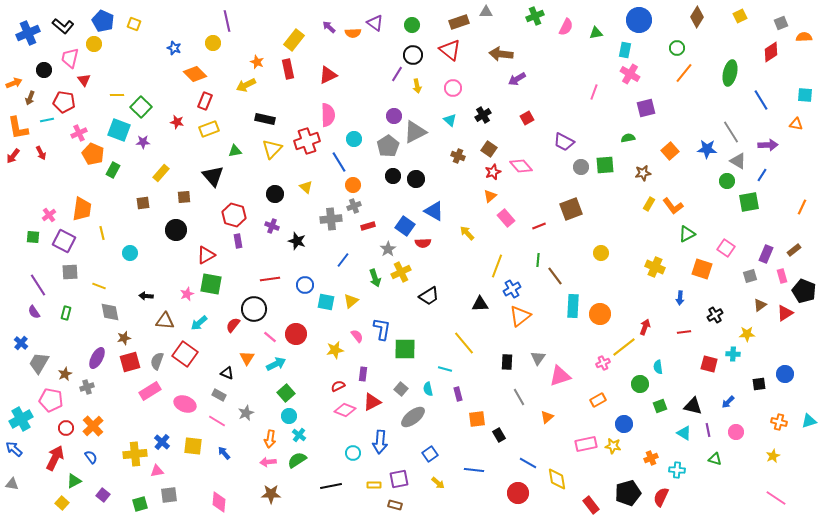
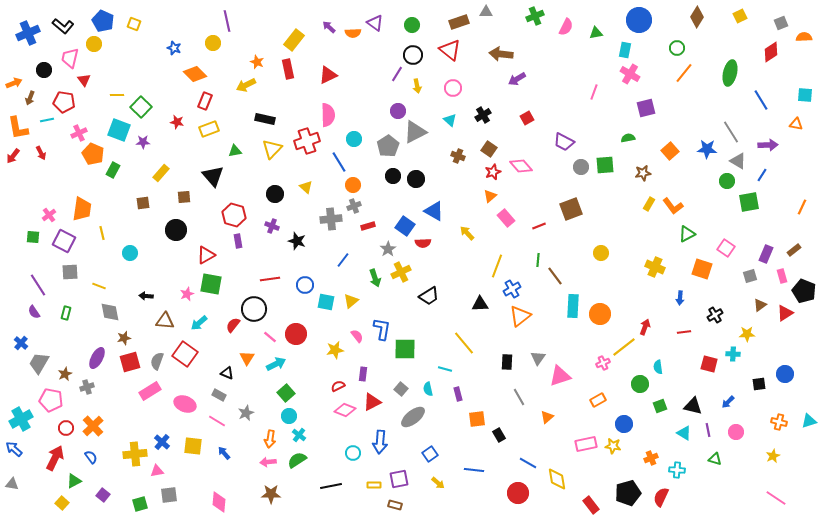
purple circle at (394, 116): moved 4 px right, 5 px up
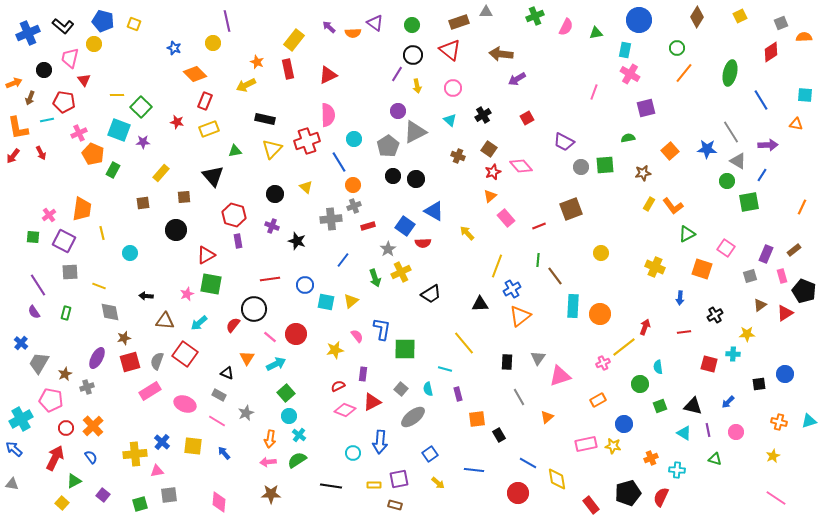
blue pentagon at (103, 21): rotated 10 degrees counterclockwise
black trapezoid at (429, 296): moved 2 px right, 2 px up
black line at (331, 486): rotated 20 degrees clockwise
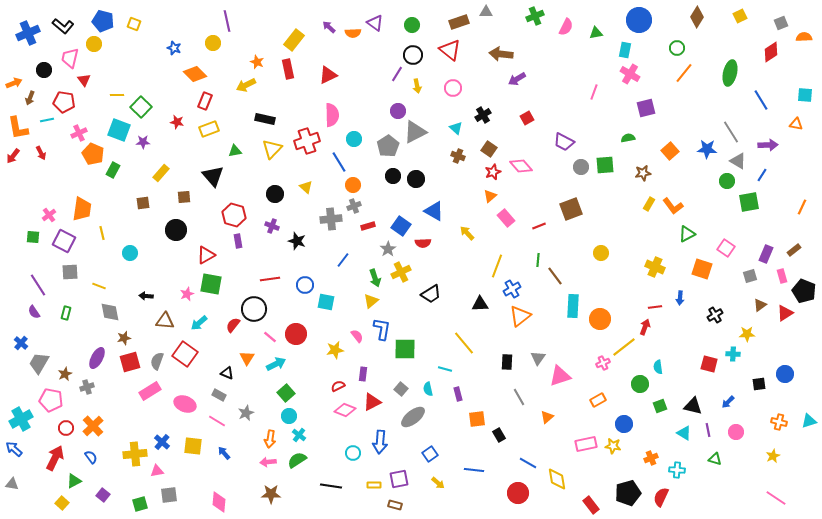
pink semicircle at (328, 115): moved 4 px right
cyan triangle at (450, 120): moved 6 px right, 8 px down
blue square at (405, 226): moved 4 px left
yellow triangle at (351, 301): moved 20 px right
orange circle at (600, 314): moved 5 px down
red line at (684, 332): moved 29 px left, 25 px up
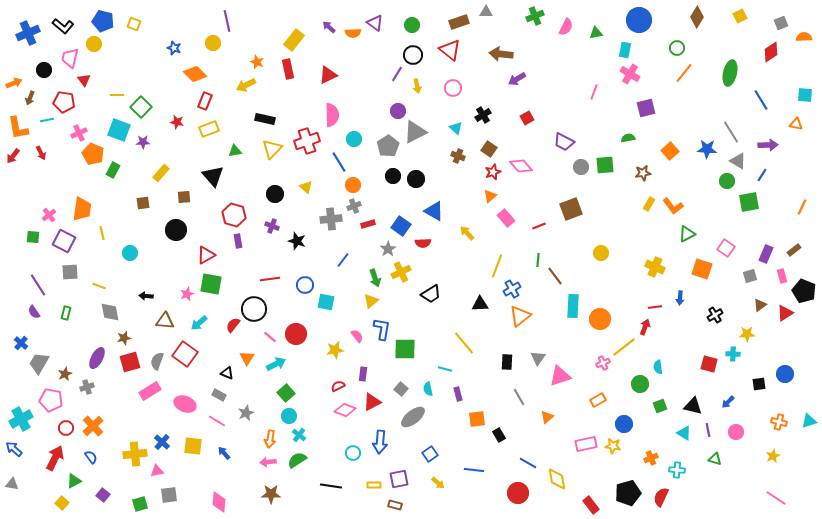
red rectangle at (368, 226): moved 2 px up
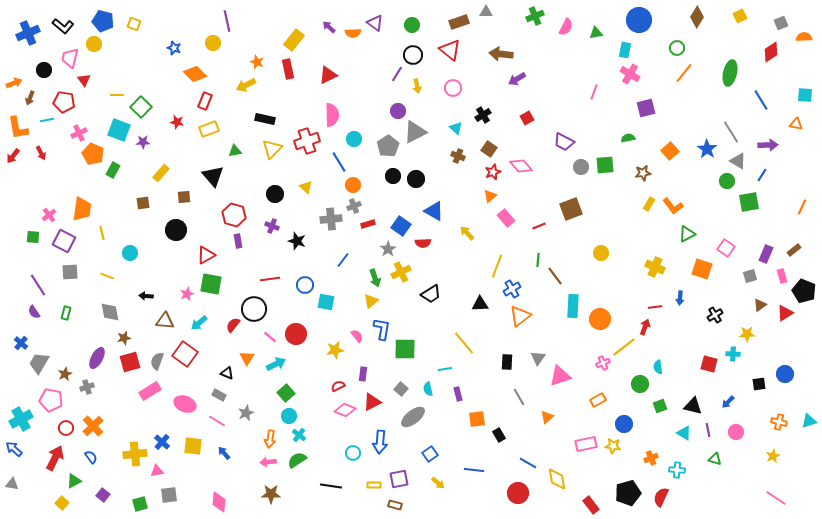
blue star at (707, 149): rotated 30 degrees clockwise
yellow line at (99, 286): moved 8 px right, 10 px up
cyan line at (445, 369): rotated 24 degrees counterclockwise
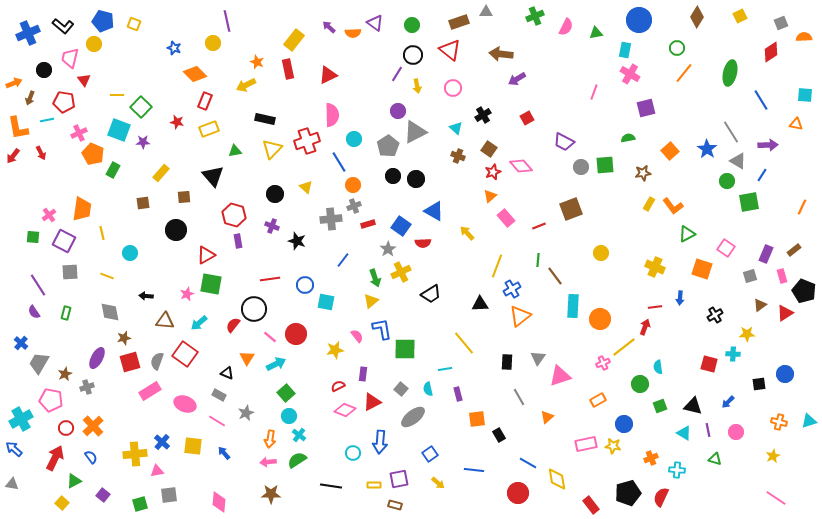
blue L-shape at (382, 329): rotated 20 degrees counterclockwise
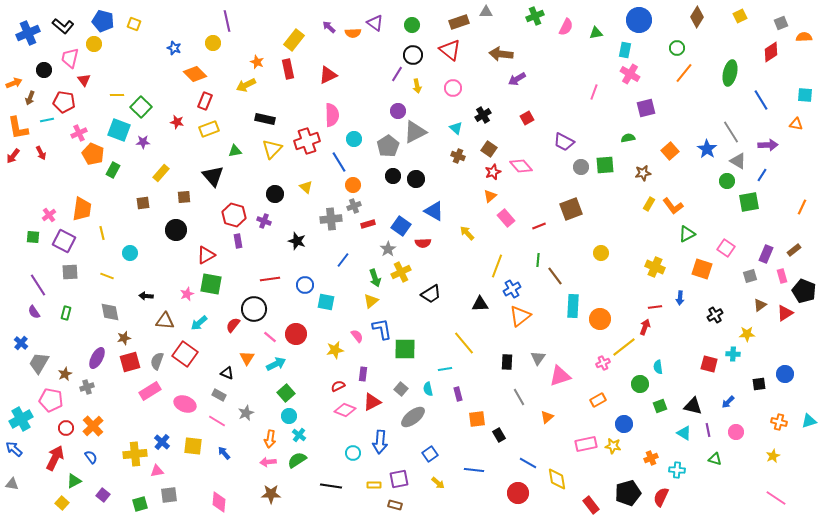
purple cross at (272, 226): moved 8 px left, 5 px up
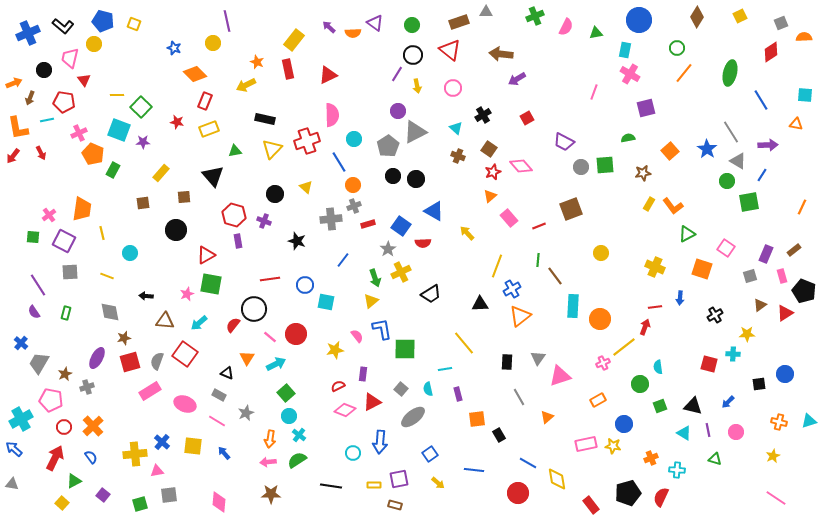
pink rectangle at (506, 218): moved 3 px right
red circle at (66, 428): moved 2 px left, 1 px up
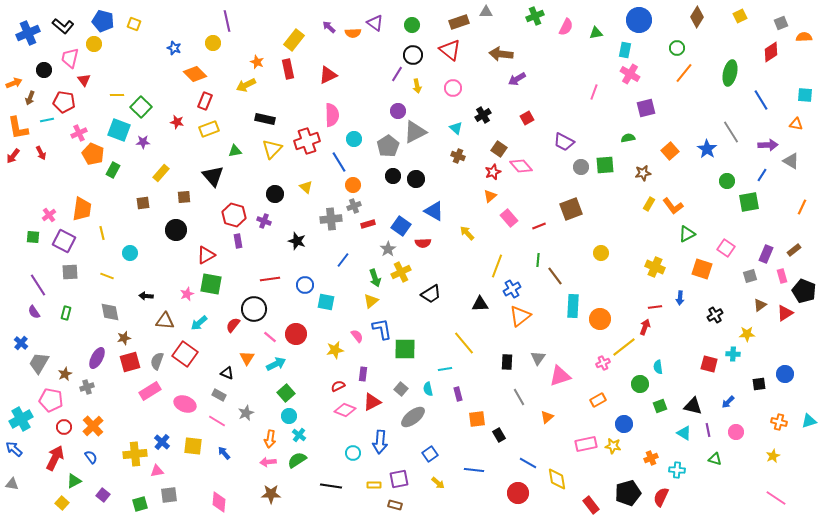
brown square at (489, 149): moved 10 px right
gray triangle at (738, 161): moved 53 px right
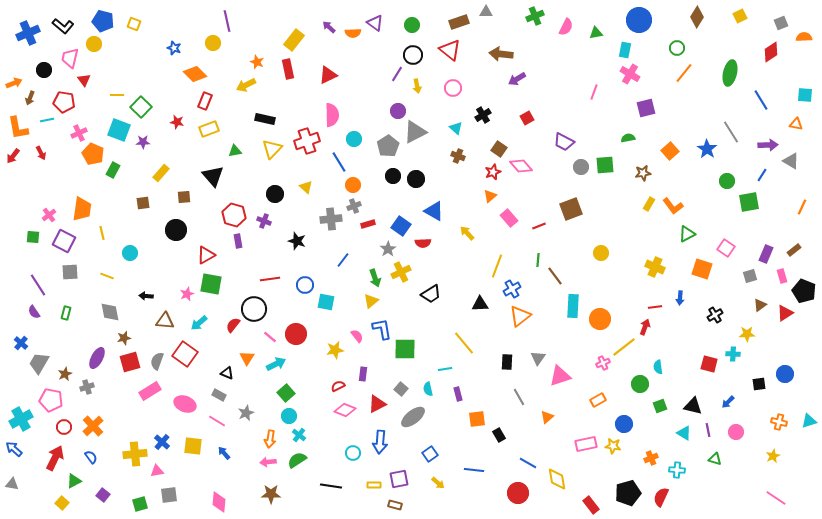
red triangle at (372, 402): moved 5 px right, 2 px down
